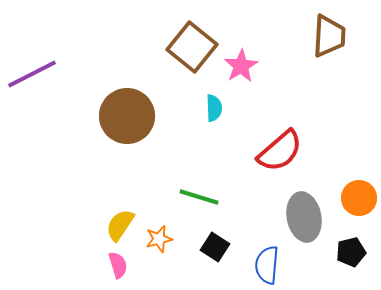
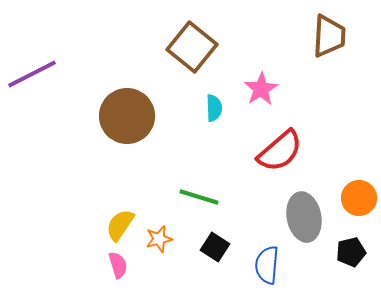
pink star: moved 20 px right, 23 px down
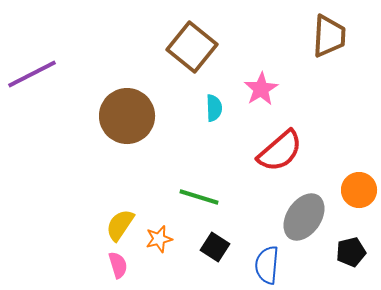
orange circle: moved 8 px up
gray ellipse: rotated 45 degrees clockwise
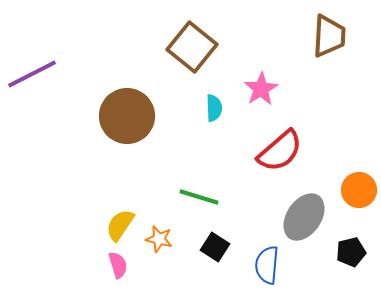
orange star: rotated 28 degrees clockwise
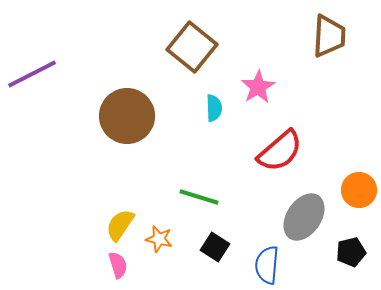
pink star: moved 3 px left, 2 px up
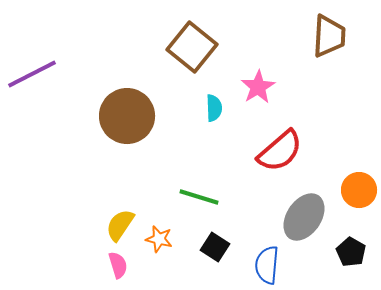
black pentagon: rotated 28 degrees counterclockwise
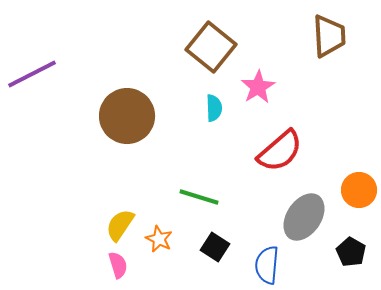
brown trapezoid: rotated 6 degrees counterclockwise
brown square: moved 19 px right
orange star: rotated 12 degrees clockwise
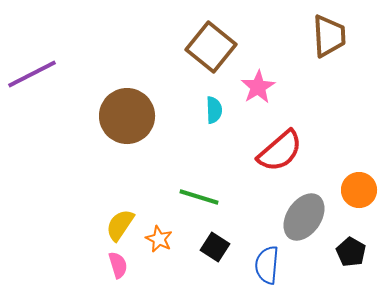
cyan semicircle: moved 2 px down
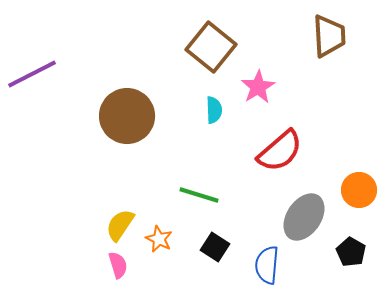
green line: moved 2 px up
